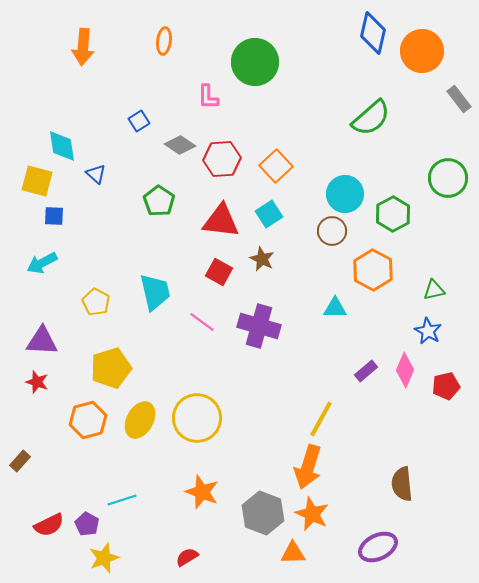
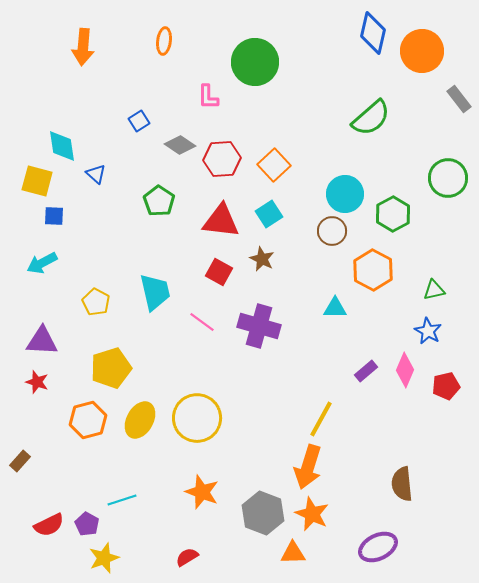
orange square at (276, 166): moved 2 px left, 1 px up
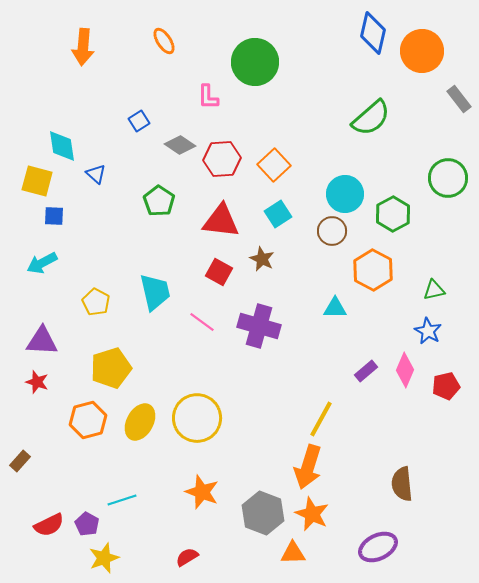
orange ellipse at (164, 41): rotated 40 degrees counterclockwise
cyan square at (269, 214): moved 9 px right
yellow ellipse at (140, 420): moved 2 px down
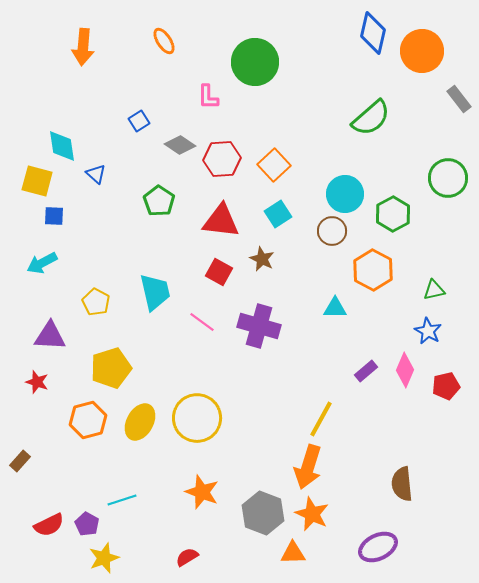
purple triangle at (42, 341): moved 8 px right, 5 px up
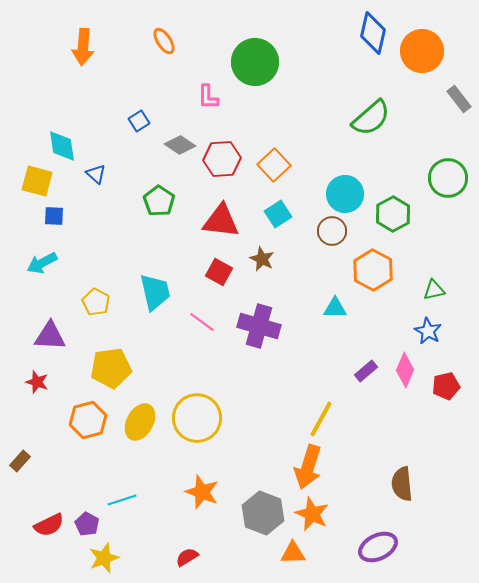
yellow pentagon at (111, 368): rotated 9 degrees clockwise
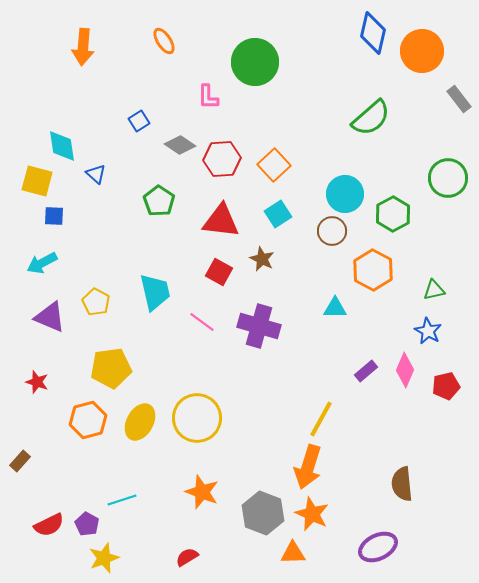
purple triangle at (50, 336): moved 19 px up; rotated 20 degrees clockwise
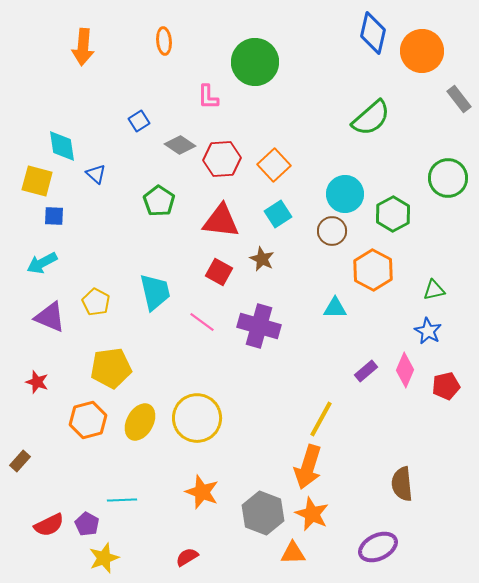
orange ellipse at (164, 41): rotated 28 degrees clockwise
cyan line at (122, 500): rotated 16 degrees clockwise
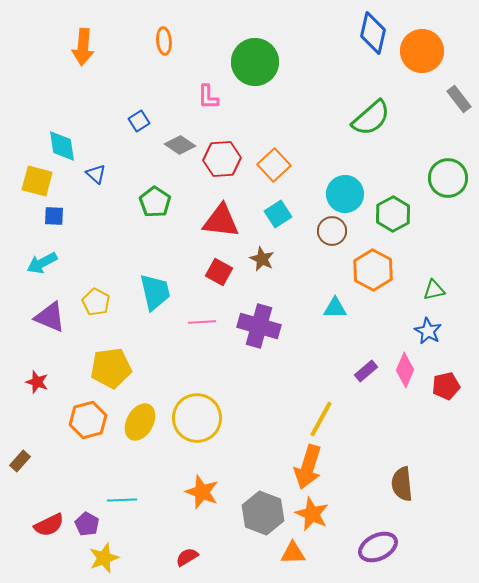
green pentagon at (159, 201): moved 4 px left, 1 px down
pink line at (202, 322): rotated 40 degrees counterclockwise
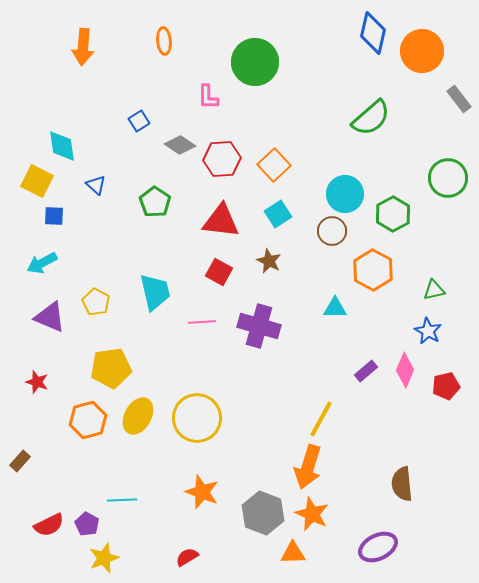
blue triangle at (96, 174): moved 11 px down
yellow square at (37, 181): rotated 12 degrees clockwise
brown star at (262, 259): moved 7 px right, 2 px down
yellow ellipse at (140, 422): moved 2 px left, 6 px up
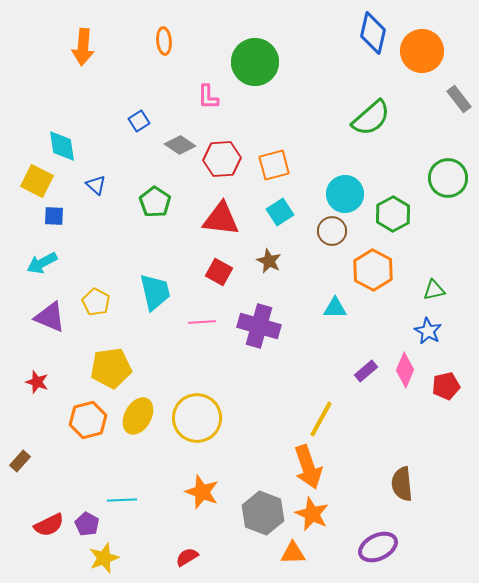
orange square at (274, 165): rotated 28 degrees clockwise
cyan square at (278, 214): moved 2 px right, 2 px up
red triangle at (221, 221): moved 2 px up
orange arrow at (308, 467): rotated 36 degrees counterclockwise
